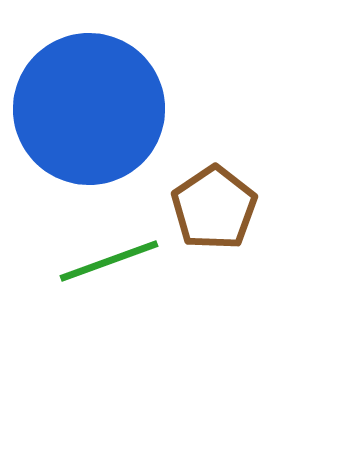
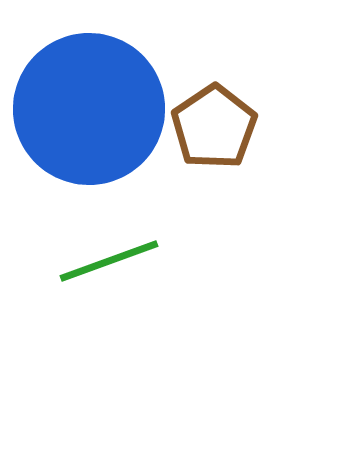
brown pentagon: moved 81 px up
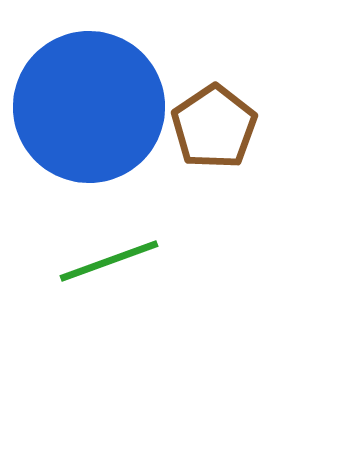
blue circle: moved 2 px up
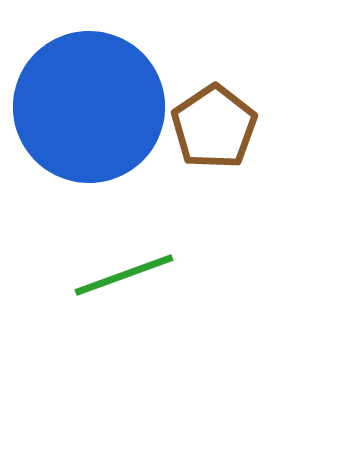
green line: moved 15 px right, 14 px down
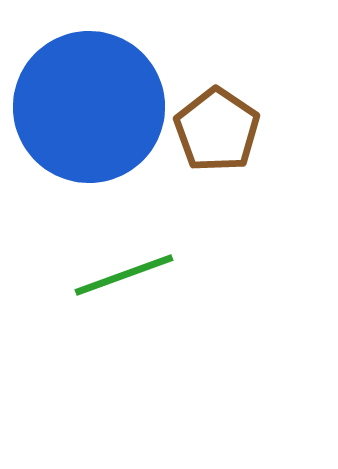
brown pentagon: moved 3 px right, 3 px down; rotated 4 degrees counterclockwise
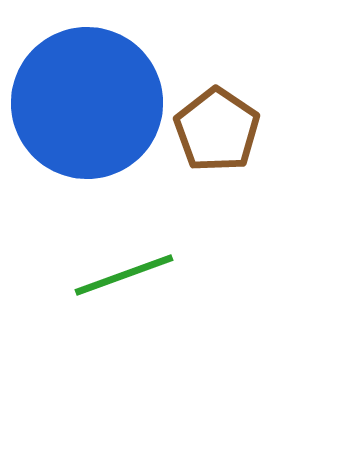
blue circle: moved 2 px left, 4 px up
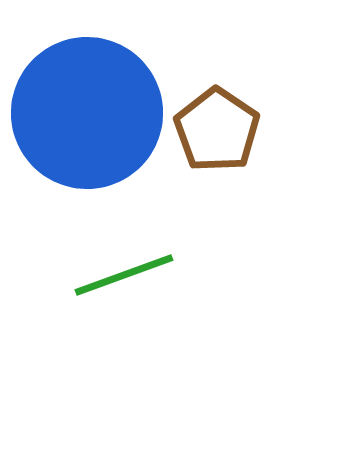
blue circle: moved 10 px down
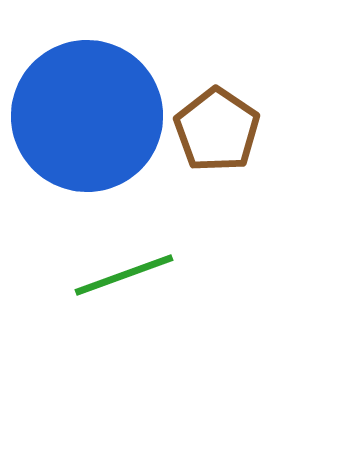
blue circle: moved 3 px down
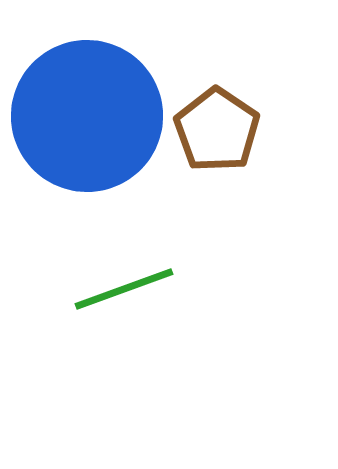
green line: moved 14 px down
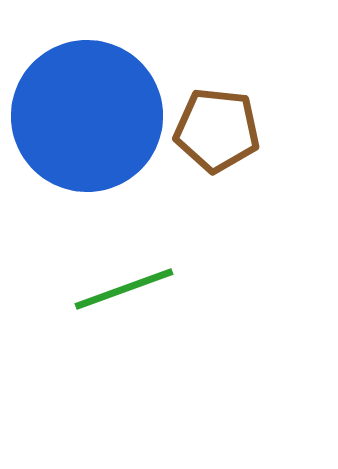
brown pentagon: rotated 28 degrees counterclockwise
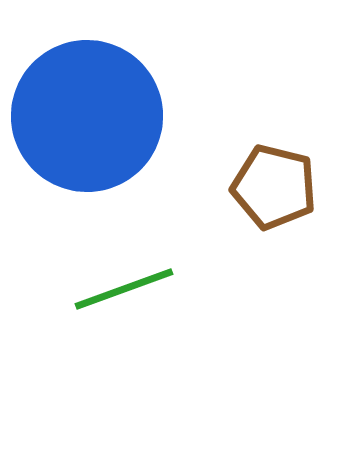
brown pentagon: moved 57 px right, 57 px down; rotated 8 degrees clockwise
